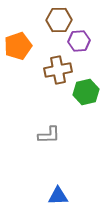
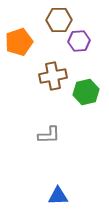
orange pentagon: moved 1 px right, 4 px up
brown cross: moved 5 px left, 6 px down
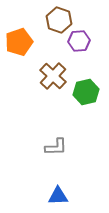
brown hexagon: rotated 20 degrees clockwise
brown cross: rotated 36 degrees counterclockwise
gray L-shape: moved 7 px right, 12 px down
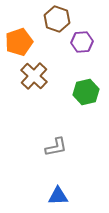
brown hexagon: moved 2 px left, 1 px up
purple hexagon: moved 3 px right, 1 px down
brown cross: moved 19 px left
gray L-shape: rotated 10 degrees counterclockwise
